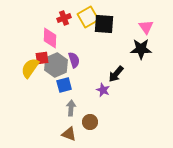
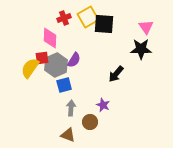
purple semicircle: rotated 49 degrees clockwise
purple star: moved 15 px down
brown triangle: moved 1 px left, 1 px down
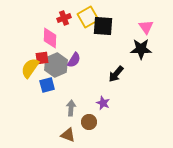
black square: moved 1 px left, 2 px down
blue square: moved 17 px left
purple star: moved 2 px up
brown circle: moved 1 px left
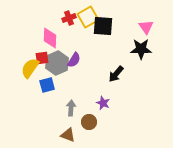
red cross: moved 5 px right
gray hexagon: moved 1 px right, 2 px up
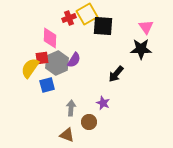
yellow square: moved 1 px left, 3 px up
brown triangle: moved 1 px left
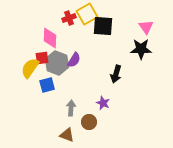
gray hexagon: rotated 15 degrees counterclockwise
black arrow: rotated 24 degrees counterclockwise
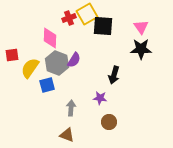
pink triangle: moved 5 px left
red square: moved 30 px left, 3 px up
black arrow: moved 2 px left, 1 px down
purple star: moved 3 px left, 5 px up; rotated 16 degrees counterclockwise
brown circle: moved 20 px right
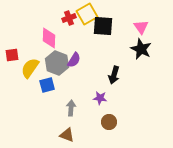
pink diamond: moved 1 px left
black star: rotated 25 degrees clockwise
